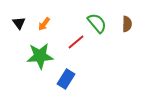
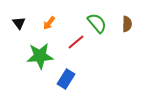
orange arrow: moved 5 px right, 1 px up
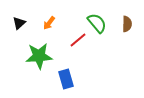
black triangle: rotated 24 degrees clockwise
red line: moved 2 px right, 2 px up
green star: moved 1 px left
blue rectangle: rotated 48 degrees counterclockwise
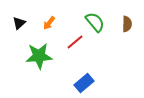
green semicircle: moved 2 px left, 1 px up
red line: moved 3 px left, 2 px down
blue rectangle: moved 18 px right, 4 px down; rotated 66 degrees clockwise
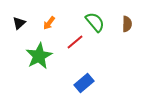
green star: rotated 24 degrees counterclockwise
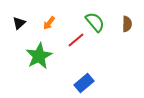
red line: moved 1 px right, 2 px up
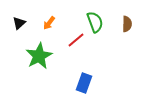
green semicircle: rotated 20 degrees clockwise
blue rectangle: rotated 30 degrees counterclockwise
